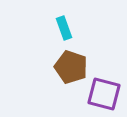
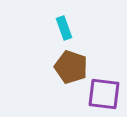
purple square: rotated 8 degrees counterclockwise
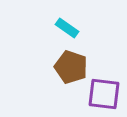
cyan rectangle: moved 3 px right; rotated 35 degrees counterclockwise
